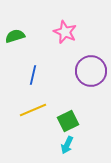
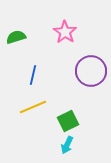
pink star: rotated 10 degrees clockwise
green semicircle: moved 1 px right, 1 px down
yellow line: moved 3 px up
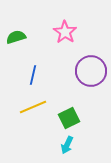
green square: moved 1 px right, 3 px up
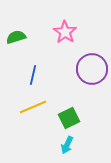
purple circle: moved 1 px right, 2 px up
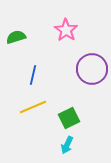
pink star: moved 1 px right, 2 px up
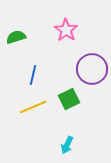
green square: moved 19 px up
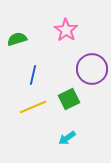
green semicircle: moved 1 px right, 2 px down
cyan arrow: moved 7 px up; rotated 30 degrees clockwise
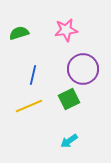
pink star: rotated 30 degrees clockwise
green semicircle: moved 2 px right, 6 px up
purple circle: moved 9 px left
yellow line: moved 4 px left, 1 px up
cyan arrow: moved 2 px right, 3 px down
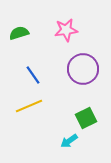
blue line: rotated 48 degrees counterclockwise
green square: moved 17 px right, 19 px down
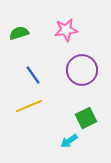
purple circle: moved 1 px left, 1 px down
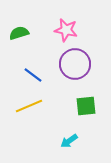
pink star: rotated 20 degrees clockwise
purple circle: moved 7 px left, 6 px up
blue line: rotated 18 degrees counterclockwise
green square: moved 12 px up; rotated 20 degrees clockwise
